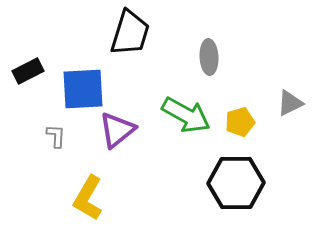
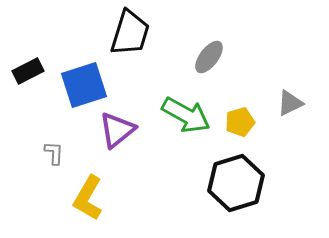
gray ellipse: rotated 40 degrees clockwise
blue square: moved 1 px right, 4 px up; rotated 15 degrees counterclockwise
gray L-shape: moved 2 px left, 17 px down
black hexagon: rotated 16 degrees counterclockwise
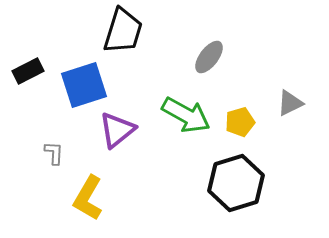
black trapezoid: moved 7 px left, 2 px up
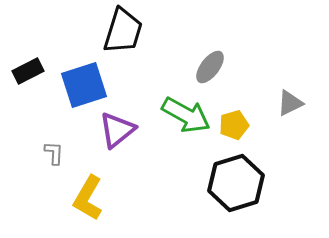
gray ellipse: moved 1 px right, 10 px down
yellow pentagon: moved 6 px left, 3 px down
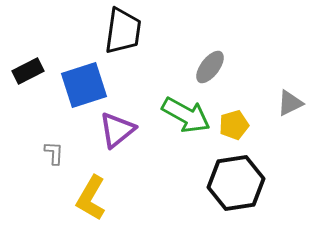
black trapezoid: rotated 9 degrees counterclockwise
black hexagon: rotated 8 degrees clockwise
yellow L-shape: moved 3 px right
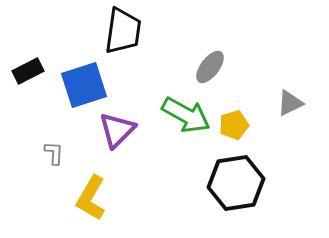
purple triangle: rotated 6 degrees counterclockwise
